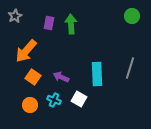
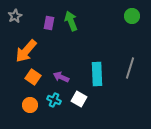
green arrow: moved 3 px up; rotated 18 degrees counterclockwise
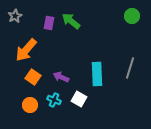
green arrow: rotated 30 degrees counterclockwise
orange arrow: moved 1 px up
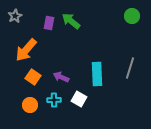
cyan cross: rotated 24 degrees counterclockwise
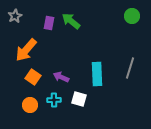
white square: rotated 14 degrees counterclockwise
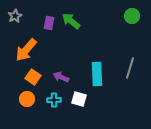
orange circle: moved 3 px left, 6 px up
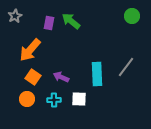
orange arrow: moved 4 px right
gray line: moved 4 px left, 1 px up; rotated 20 degrees clockwise
white square: rotated 14 degrees counterclockwise
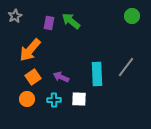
orange square: rotated 21 degrees clockwise
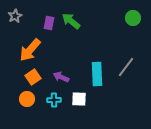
green circle: moved 1 px right, 2 px down
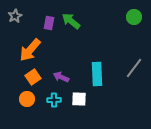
green circle: moved 1 px right, 1 px up
gray line: moved 8 px right, 1 px down
